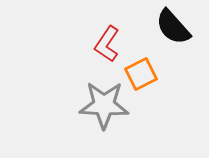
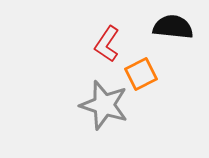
black semicircle: rotated 138 degrees clockwise
gray star: rotated 15 degrees clockwise
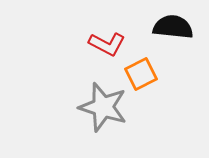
red L-shape: rotated 96 degrees counterclockwise
gray star: moved 1 px left, 2 px down
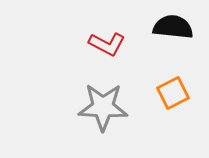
orange square: moved 32 px right, 19 px down
gray star: rotated 15 degrees counterclockwise
